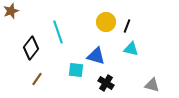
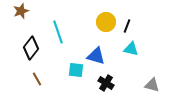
brown star: moved 10 px right
brown line: rotated 64 degrees counterclockwise
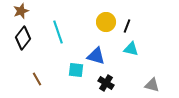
black diamond: moved 8 px left, 10 px up
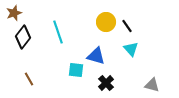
brown star: moved 7 px left, 2 px down
black line: rotated 56 degrees counterclockwise
black diamond: moved 1 px up
cyan triangle: rotated 35 degrees clockwise
brown line: moved 8 px left
black cross: rotated 14 degrees clockwise
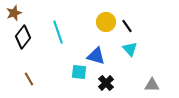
cyan triangle: moved 1 px left
cyan square: moved 3 px right, 2 px down
gray triangle: rotated 14 degrees counterclockwise
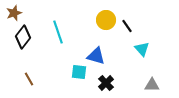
yellow circle: moved 2 px up
cyan triangle: moved 12 px right
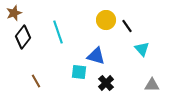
brown line: moved 7 px right, 2 px down
